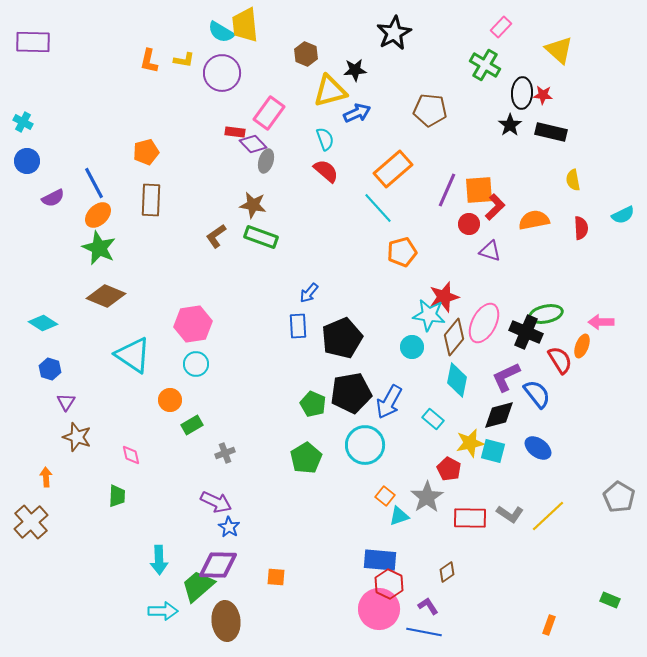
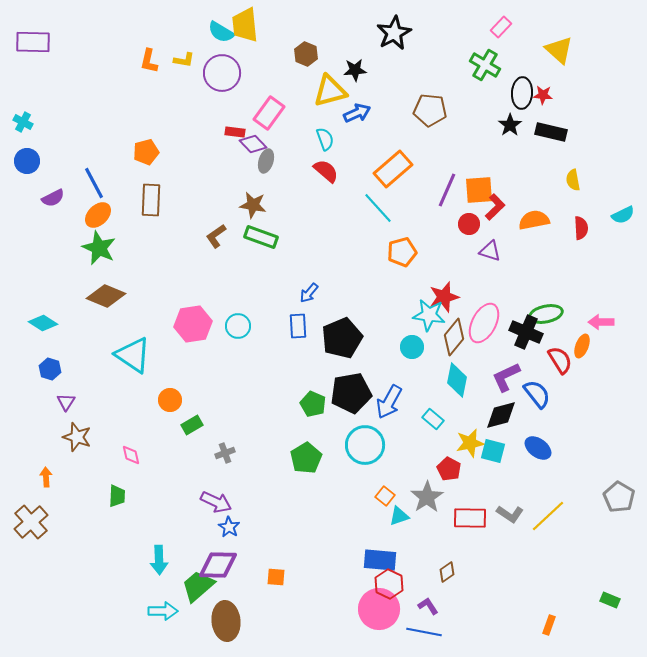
cyan circle at (196, 364): moved 42 px right, 38 px up
black diamond at (499, 415): moved 2 px right
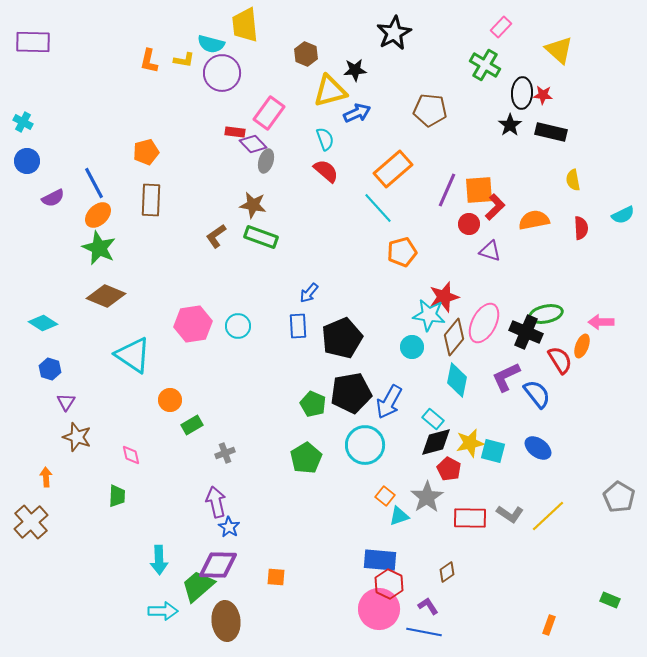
cyan semicircle at (221, 32): moved 10 px left, 12 px down; rotated 16 degrees counterclockwise
black diamond at (501, 415): moved 65 px left, 27 px down
purple arrow at (216, 502): rotated 128 degrees counterclockwise
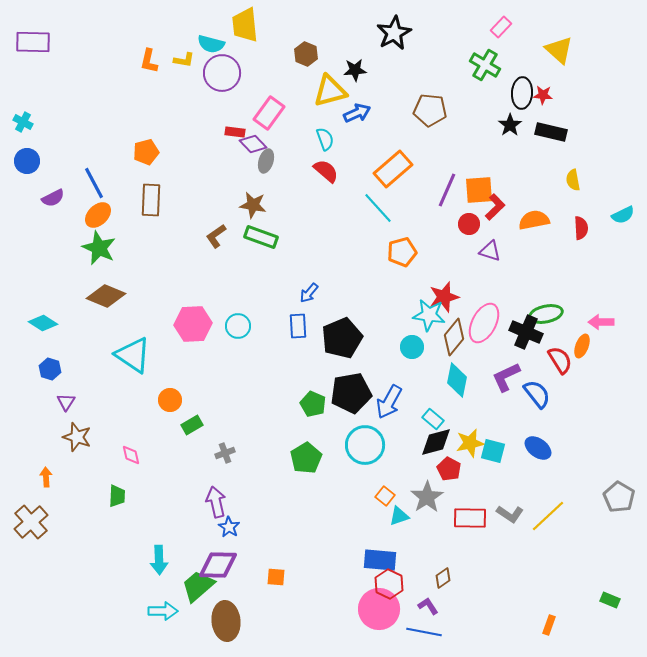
pink hexagon at (193, 324): rotated 6 degrees clockwise
brown diamond at (447, 572): moved 4 px left, 6 px down
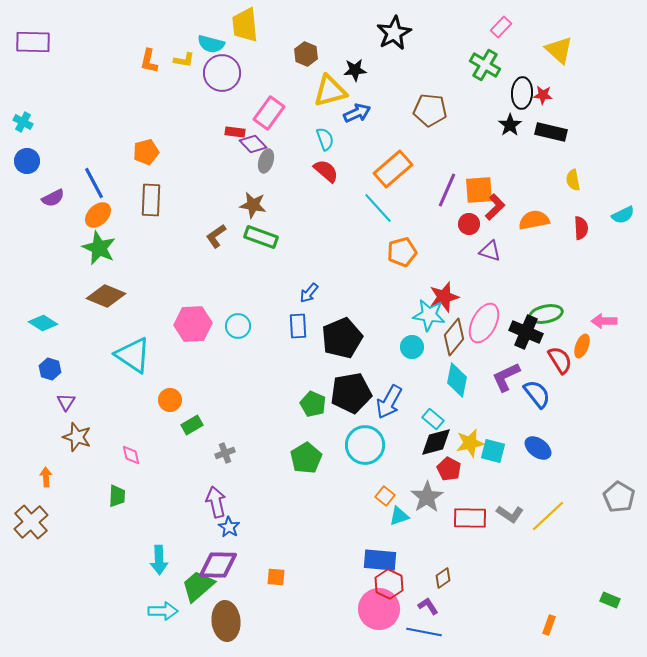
pink arrow at (601, 322): moved 3 px right, 1 px up
